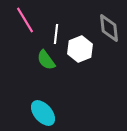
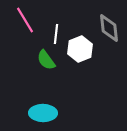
cyan ellipse: rotated 48 degrees counterclockwise
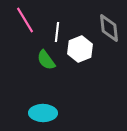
white line: moved 1 px right, 2 px up
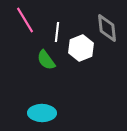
gray diamond: moved 2 px left
white hexagon: moved 1 px right, 1 px up
cyan ellipse: moved 1 px left
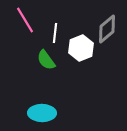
gray diamond: moved 1 px down; rotated 56 degrees clockwise
white line: moved 2 px left, 1 px down
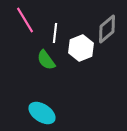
cyan ellipse: rotated 32 degrees clockwise
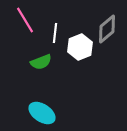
white hexagon: moved 1 px left, 1 px up
green semicircle: moved 5 px left, 2 px down; rotated 75 degrees counterclockwise
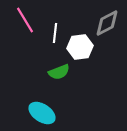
gray diamond: moved 6 px up; rotated 12 degrees clockwise
white hexagon: rotated 15 degrees clockwise
green semicircle: moved 18 px right, 10 px down
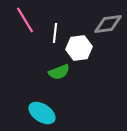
gray diamond: moved 1 px right, 1 px down; rotated 20 degrees clockwise
white hexagon: moved 1 px left, 1 px down
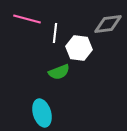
pink line: moved 2 px right, 1 px up; rotated 44 degrees counterclockwise
white hexagon: rotated 15 degrees clockwise
cyan ellipse: rotated 40 degrees clockwise
